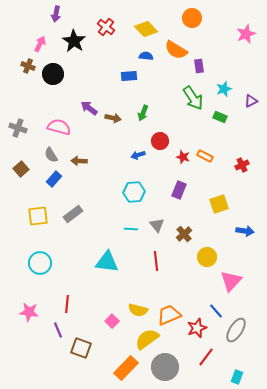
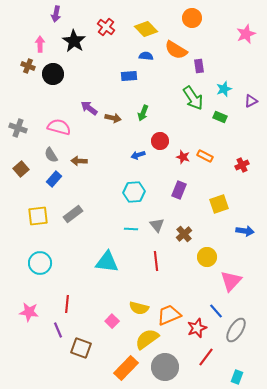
pink arrow at (40, 44): rotated 28 degrees counterclockwise
yellow semicircle at (138, 310): moved 1 px right, 2 px up
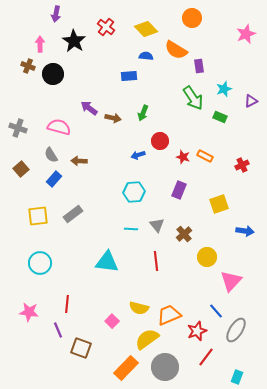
red star at (197, 328): moved 3 px down
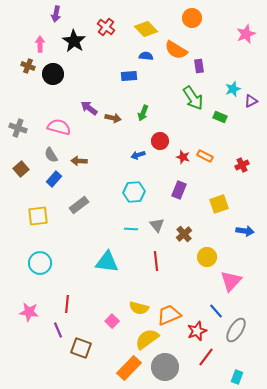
cyan star at (224, 89): moved 9 px right
gray rectangle at (73, 214): moved 6 px right, 9 px up
orange rectangle at (126, 368): moved 3 px right
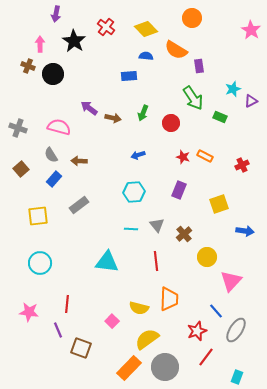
pink star at (246, 34): moved 5 px right, 4 px up; rotated 18 degrees counterclockwise
red circle at (160, 141): moved 11 px right, 18 px up
orange trapezoid at (169, 315): moved 16 px up; rotated 115 degrees clockwise
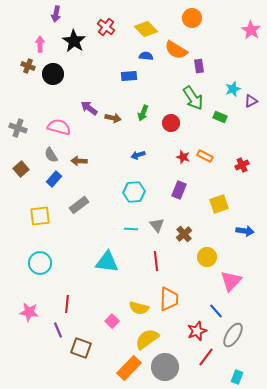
yellow square at (38, 216): moved 2 px right
gray ellipse at (236, 330): moved 3 px left, 5 px down
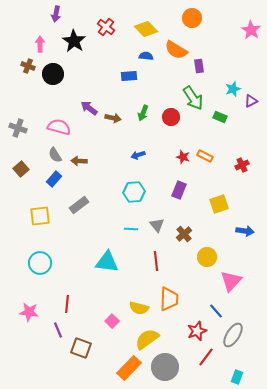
red circle at (171, 123): moved 6 px up
gray semicircle at (51, 155): moved 4 px right
